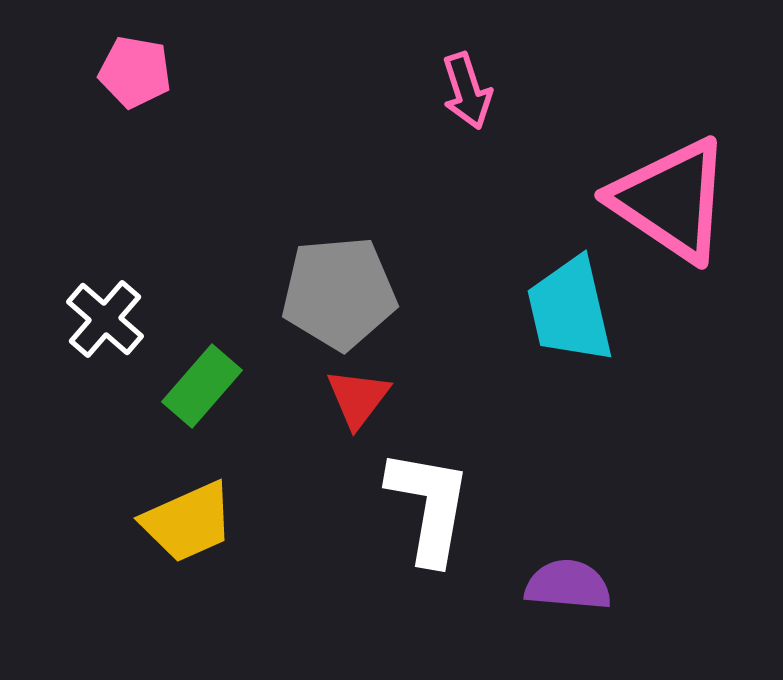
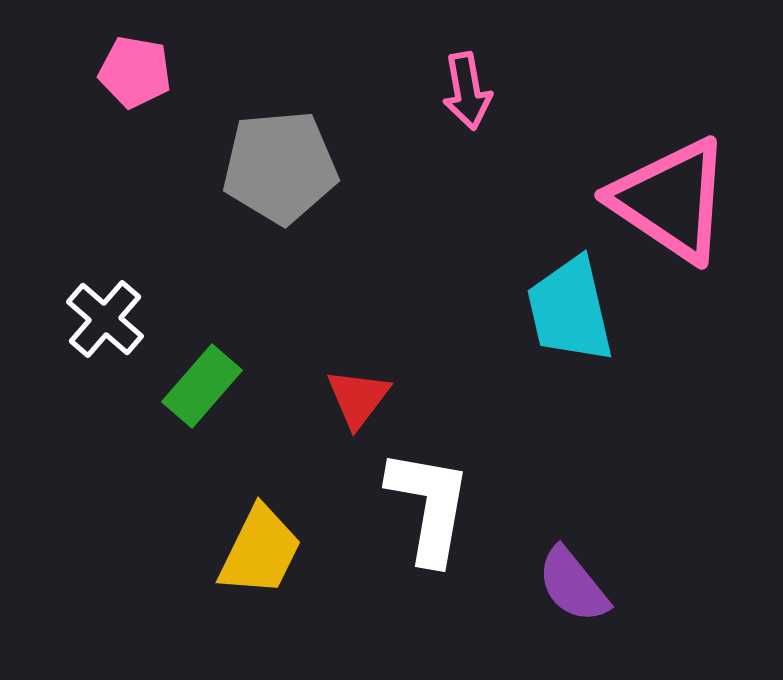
pink arrow: rotated 8 degrees clockwise
gray pentagon: moved 59 px left, 126 px up
yellow trapezoid: moved 72 px right, 29 px down; rotated 40 degrees counterclockwise
purple semicircle: moved 5 px right; rotated 134 degrees counterclockwise
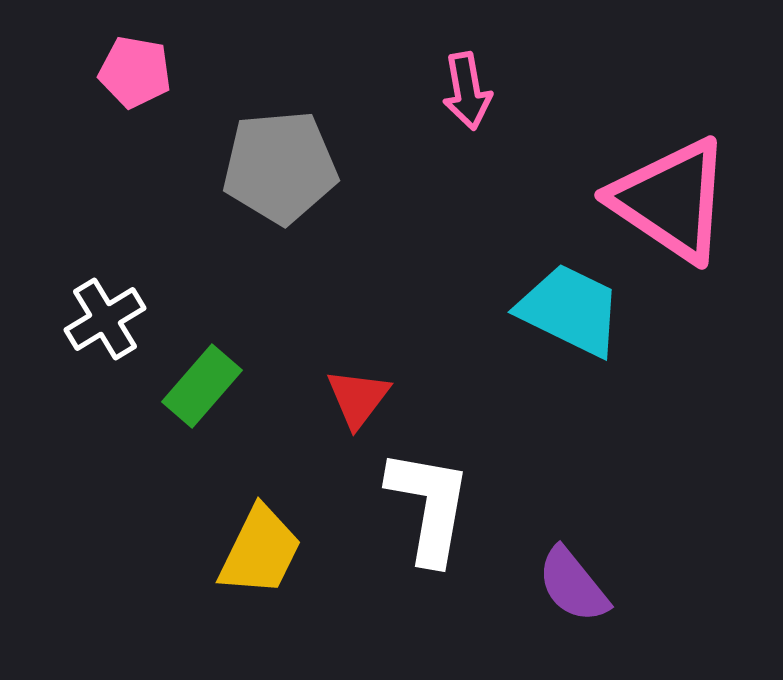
cyan trapezoid: rotated 129 degrees clockwise
white cross: rotated 18 degrees clockwise
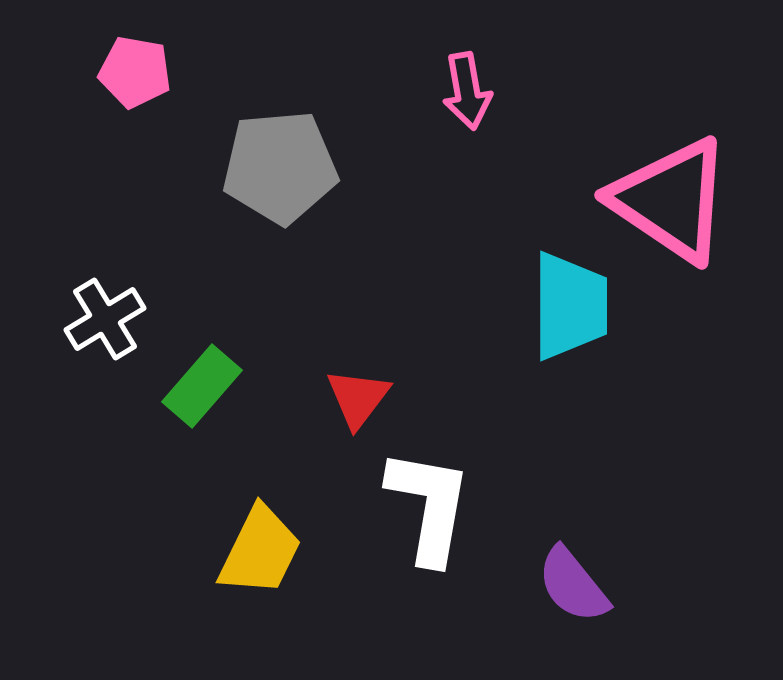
cyan trapezoid: moved 4 px up; rotated 64 degrees clockwise
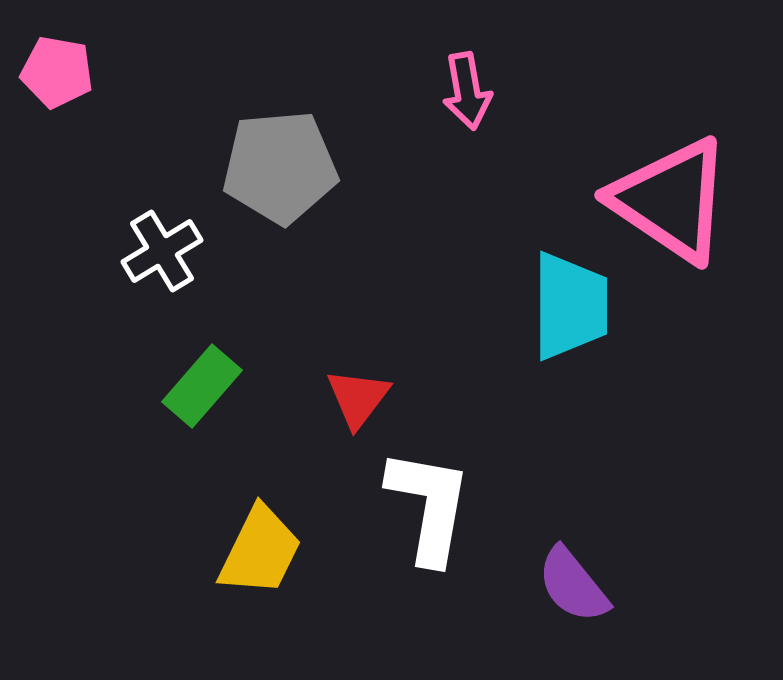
pink pentagon: moved 78 px left
white cross: moved 57 px right, 68 px up
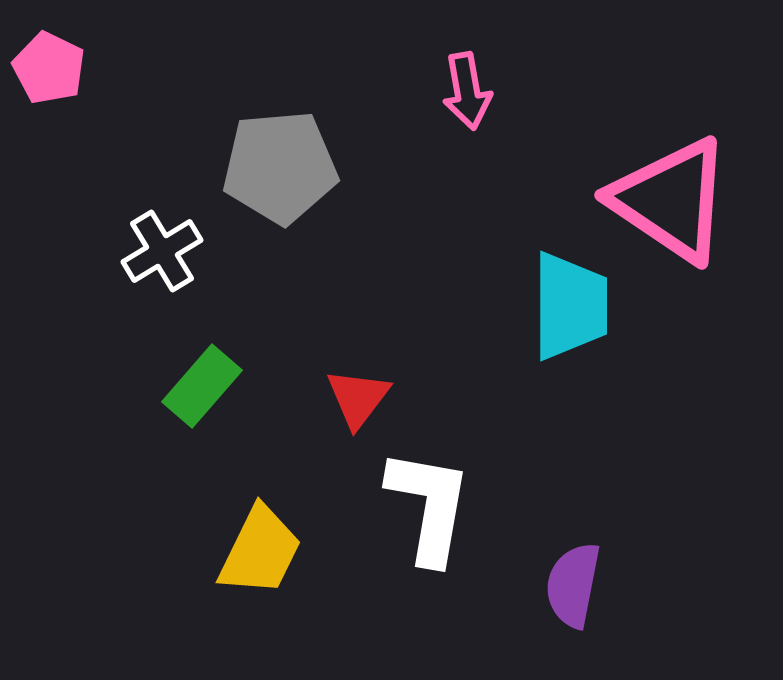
pink pentagon: moved 8 px left, 4 px up; rotated 16 degrees clockwise
purple semicircle: rotated 50 degrees clockwise
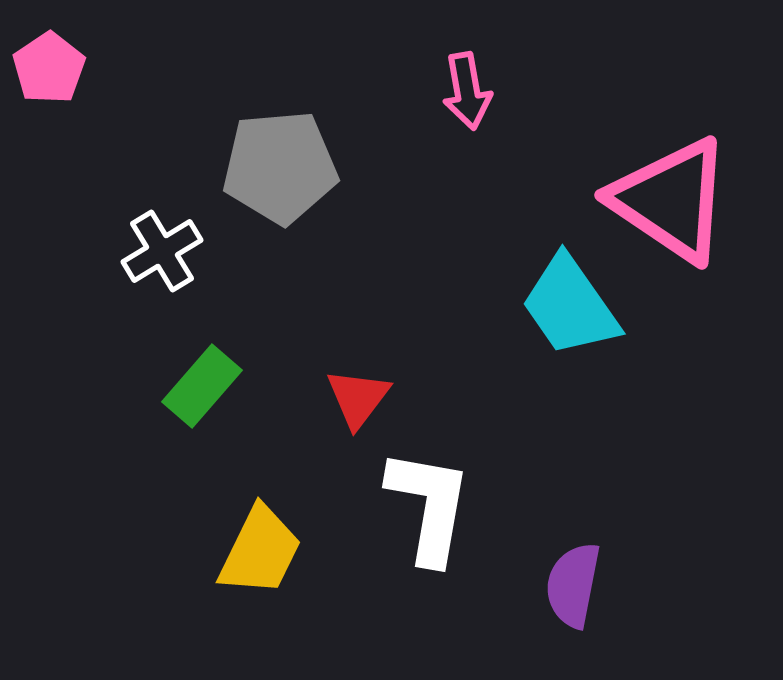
pink pentagon: rotated 12 degrees clockwise
cyan trapezoid: rotated 145 degrees clockwise
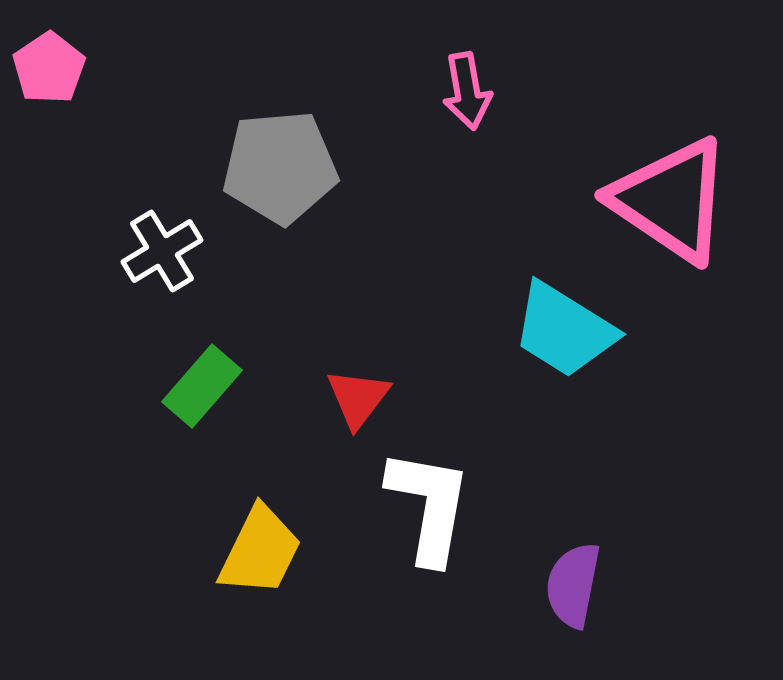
cyan trapezoid: moved 6 px left, 24 px down; rotated 23 degrees counterclockwise
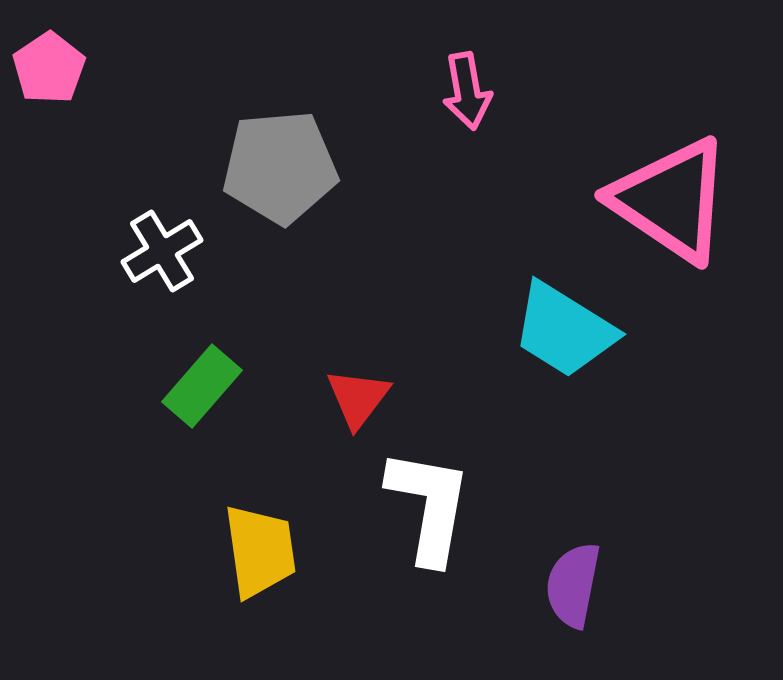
yellow trapezoid: rotated 34 degrees counterclockwise
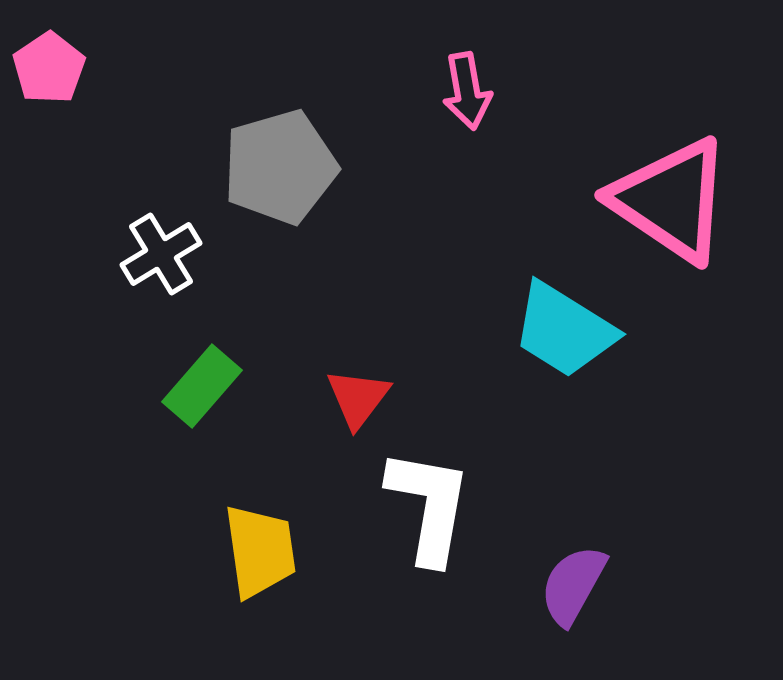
gray pentagon: rotated 11 degrees counterclockwise
white cross: moved 1 px left, 3 px down
purple semicircle: rotated 18 degrees clockwise
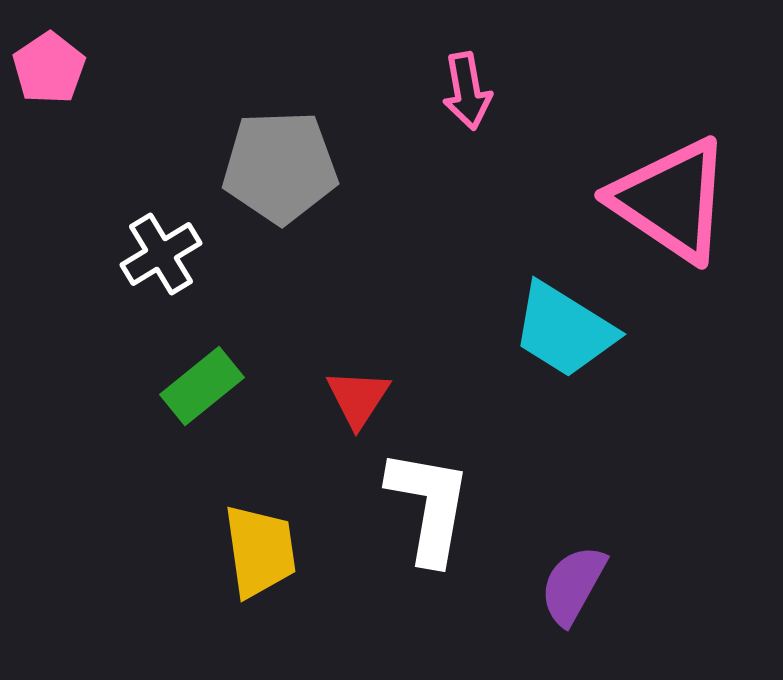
gray pentagon: rotated 14 degrees clockwise
green rectangle: rotated 10 degrees clockwise
red triangle: rotated 4 degrees counterclockwise
